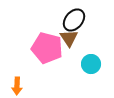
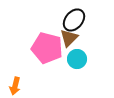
brown triangle: rotated 18 degrees clockwise
cyan circle: moved 14 px left, 5 px up
orange arrow: moved 2 px left; rotated 12 degrees clockwise
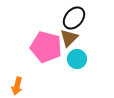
black ellipse: moved 2 px up
pink pentagon: moved 1 px left, 1 px up
orange arrow: moved 2 px right
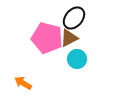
brown triangle: rotated 18 degrees clockwise
pink pentagon: moved 1 px right, 9 px up
orange arrow: moved 6 px right, 3 px up; rotated 108 degrees clockwise
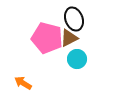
black ellipse: moved 1 px down; rotated 60 degrees counterclockwise
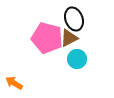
orange arrow: moved 9 px left
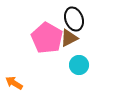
pink pentagon: rotated 16 degrees clockwise
cyan circle: moved 2 px right, 6 px down
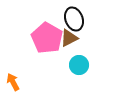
orange arrow: moved 1 px left, 1 px up; rotated 30 degrees clockwise
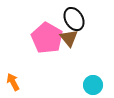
black ellipse: rotated 10 degrees counterclockwise
brown triangle: rotated 42 degrees counterclockwise
cyan circle: moved 14 px right, 20 px down
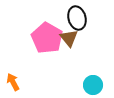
black ellipse: moved 3 px right, 1 px up; rotated 15 degrees clockwise
